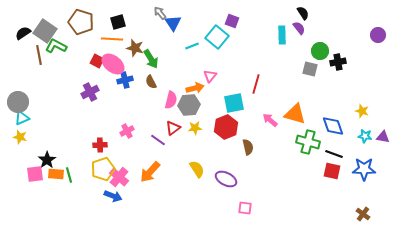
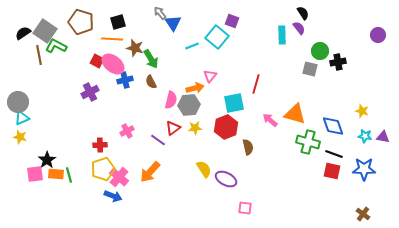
yellow semicircle at (197, 169): moved 7 px right
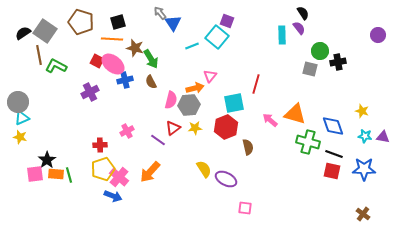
purple square at (232, 21): moved 5 px left
green L-shape at (56, 46): moved 20 px down
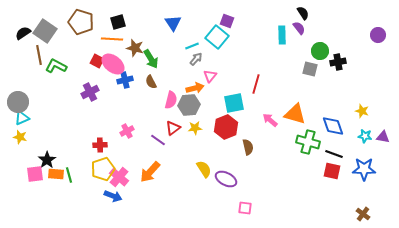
gray arrow at (160, 13): moved 36 px right, 46 px down; rotated 80 degrees clockwise
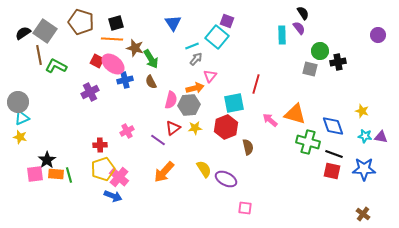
black square at (118, 22): moved 2 px left, 1 px down
purple triangle at (383, 137): moved 2 px left
orange arrow at (150, 172): moved 14 px right
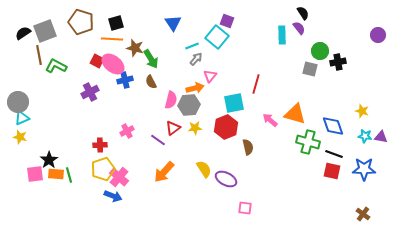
gray square at (45, 31): rotated 35 degrees clockwise
black star at (47, 160): moved 2 px right
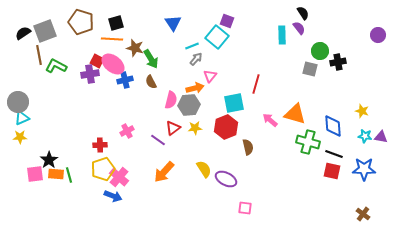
purple cross at (90, 92): moved 18 px up; rotated 18 degrees clockwise
blue diamond at (333, 126): rotated 15 degrees clockwise
yellow star at (20, 137): rotated 16 degrees counterclockwise
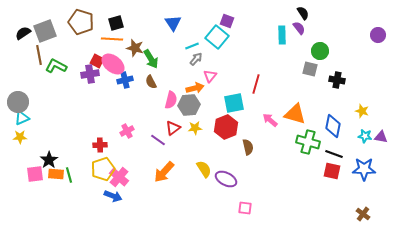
black cross at (338, 62): moved 1 px left, 18 px down; rotated 21 degrees clockwise
blue diamond at (333, 126): rotated 15 degrees clockwise
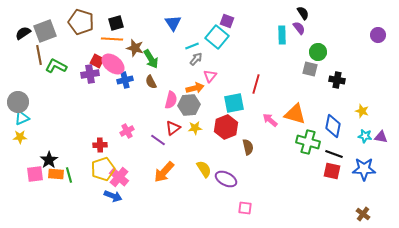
green circle at (320, 51): moved 2 px left, 1 px down
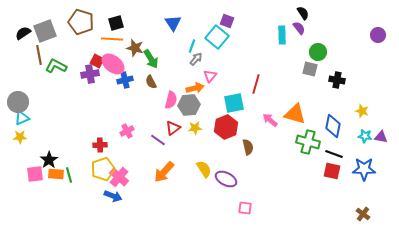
cyan line at (192, 46): rotated 48 degrees counterclockwise
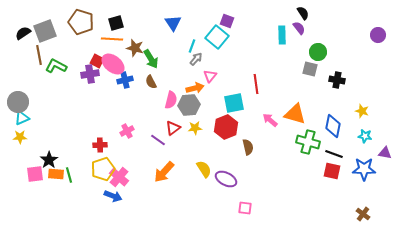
red line at (256, 84): rotated 24 degrees counterclockwise
purple triangle at (381, 137): moved 4 px right, 16 px down
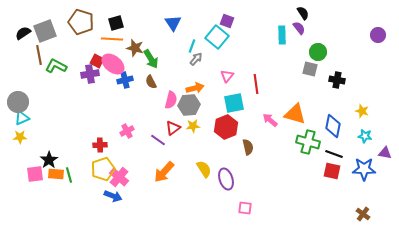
pink triangle at (210, 76): moved 17 px right
yellow star at (195, 128): moved 2 px left, 2 px up
purple ellipse at (226, 179): rotated 45 degrees clockwise
